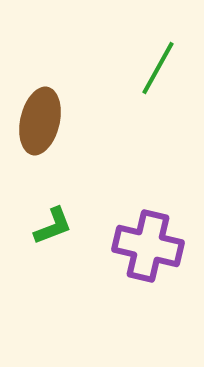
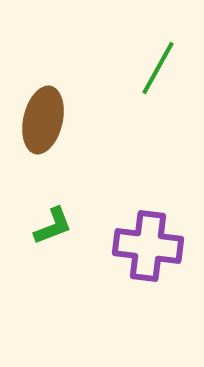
brown ellipse: moved 3 px right, 1 px up
purple cross: rotated 6 degrees counterclockwise
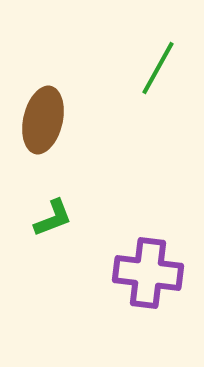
green L-shape: moved 8 px up
purple cross: moved 27 px down
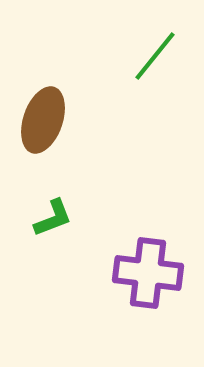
green line: moved 3 px left, 12 px up; rotated 10 degrees clockwise
brown ellipse: rotated 6 degrees clockwise
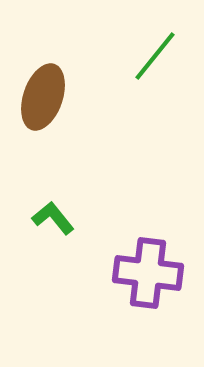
brown ellipse: moved 23 px up
green L-shape: rotated 108 degrees counterclockwise
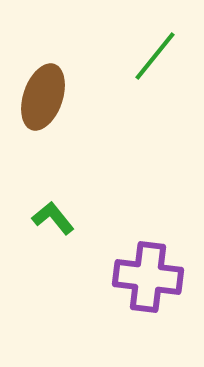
purple cross: moved 4 px down
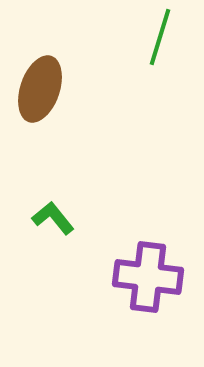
green line: moved 5 px right, 19 px up; rotated 22 degrees counterclockwise
brown ellipse: moved 3 px left, 8 px up
